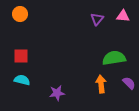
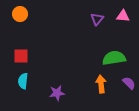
cyan semicircle: moved 1 px right, 1 px down; rotated 98 degrees counterclockwise
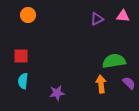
orange circle: moved 8 px right, 1 px down
purple triangle: rotated 24 degrees clockwise
green semicircle: moved 3 px down
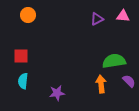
purple semicircle: moved 2 px up
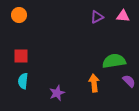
orange circle: moved 9 px left
purple triangle: moved 2 px up
orange arrow: moved 7 px left, 1 px up
purple star: rotated 14 degrees counterclockwise
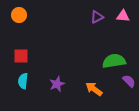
orange arrow: moved 6 px down; rotated 48 degrees counterclockwise
purple star: moved 9 px up
